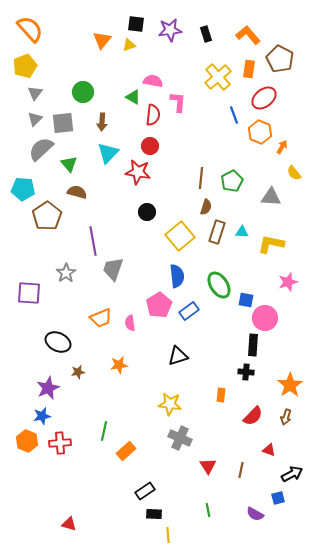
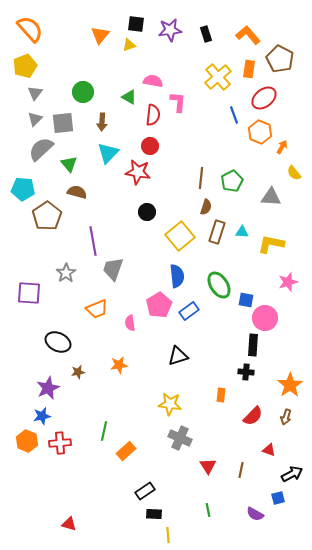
orange triangle at (102, 40): moved 2 px left, 5 px up
green triangle at (133, 97): moved 4 px left
orange trapezoid at (101, 318): moved 4 px left, 9 px up
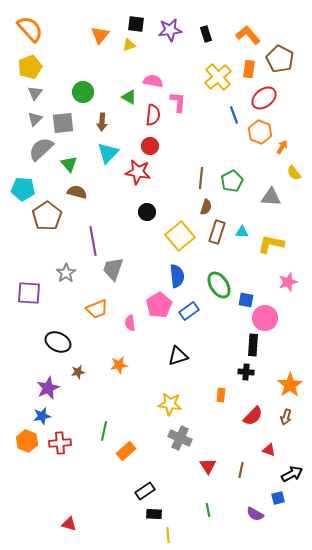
yellow pentagon at (25, 66): moved 5 px right, 1 px down
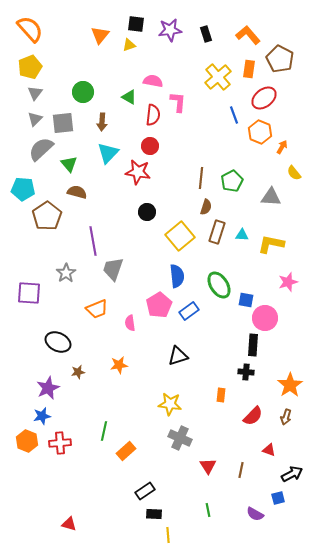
cyan triangle at (242, 232): moved 3 px down
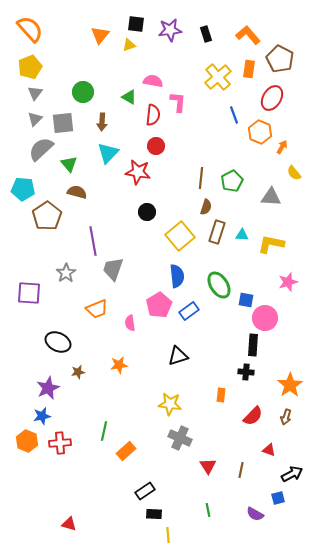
red ellipse at (264, 98): moved 8 px right; rotated 20 degrees counterclockwise
red circle at (150, 146): moved 6 px right
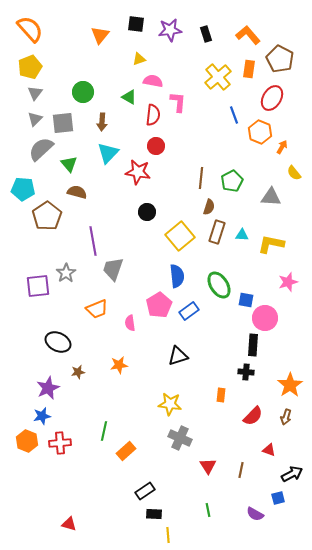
yellow triangle at (129, 45): moved 10 px right, 14 px down
brown semicircle at (206, 207): moved 3 px right
purple square at (29, 293): moved 9 px right, 7 px up; rotated 10 degrees counterclockwise
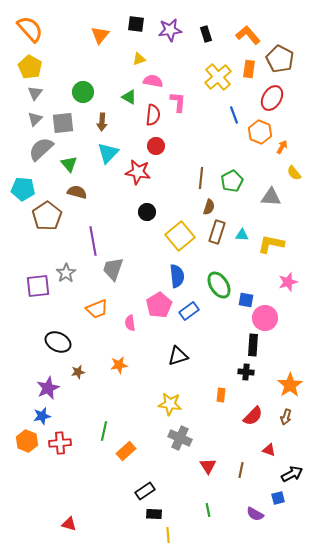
yellow pentagon at (30, 67): rotated 20 degrees counterclockwise
